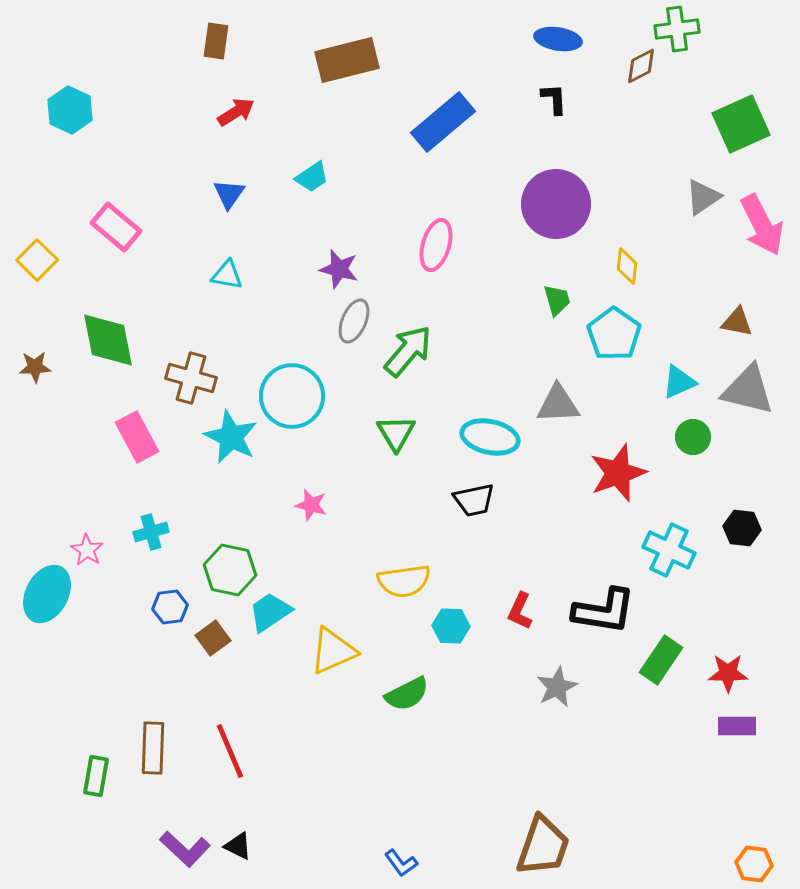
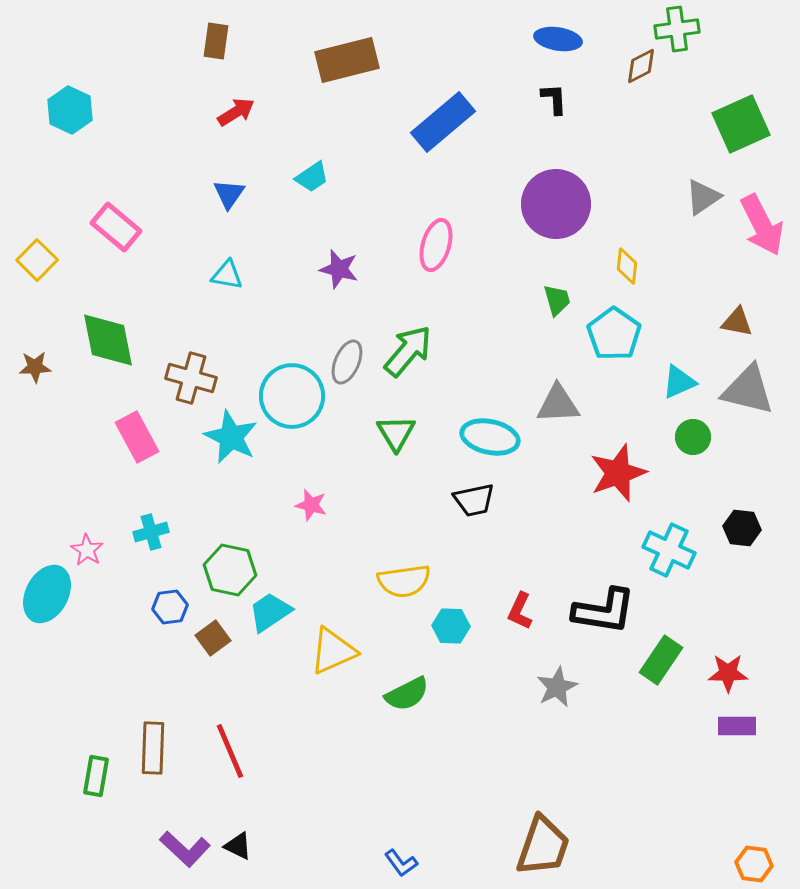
gray ellipse at (354, 321): moved 7 px left, 41 px down
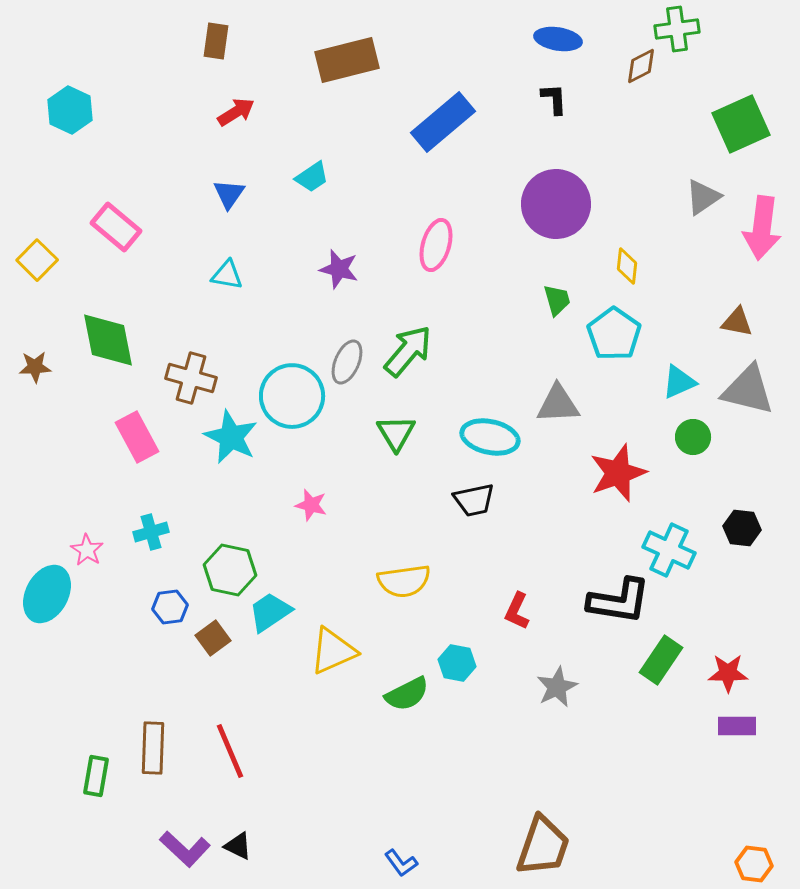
pink arrow at (762, 225): moved 3 px down; rotated 34 degrees clockwise
red L-shape at (520, 611): moved 3 px left
black L-shape at (604, 611): moved 15 px right, 10 px up
cyan hexagon at (451, 626): moved 6 px right, 37 px down; rotated 9 degrees clockwise
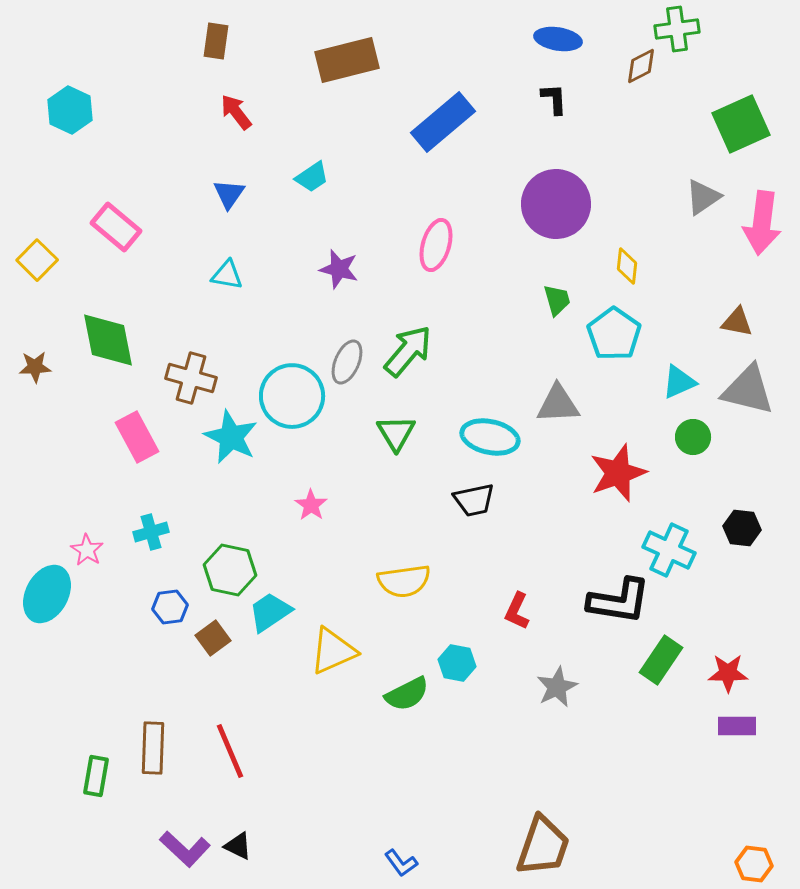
red arrow at (236, 112): rotated 96 degrees counterclockwise
pink arrow at (762, 228): moved 5 px up
pink star at (311, 505): rotated 20 degrees clockwise
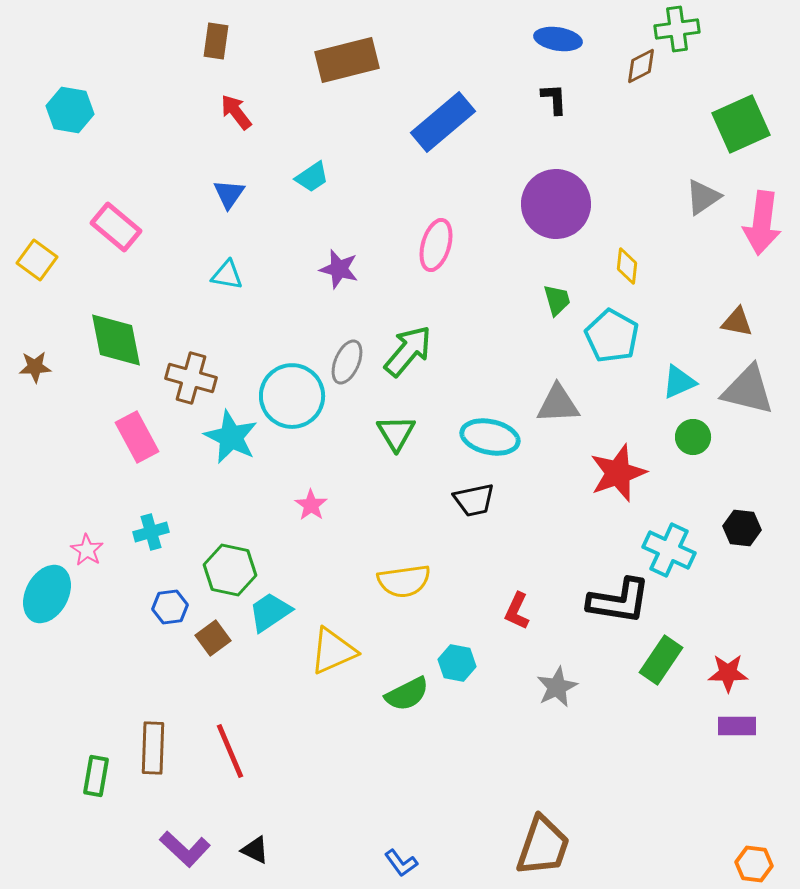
cyan hexagon at (70, 110): rotated 15 degrees counterclockwise
yellow square at (37, 260): rotated 9 degrees counterclockwise
cyan pentagon at (614, 334): moved 2 px left, 2 px down; rotated 6 degrees counterclockwise
green diamond at (108, 340): moved 8 px right
black triangle at (238, 846): moved 17 px right, 4 px down
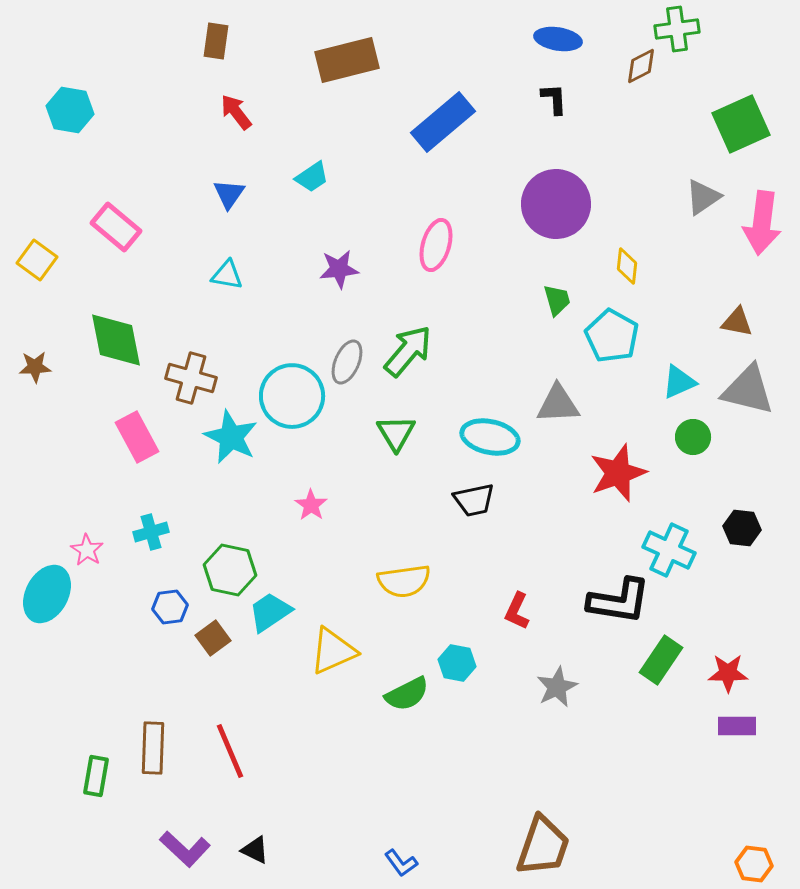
purple star at (339, 269): rotated 21 degrees counterclockwise
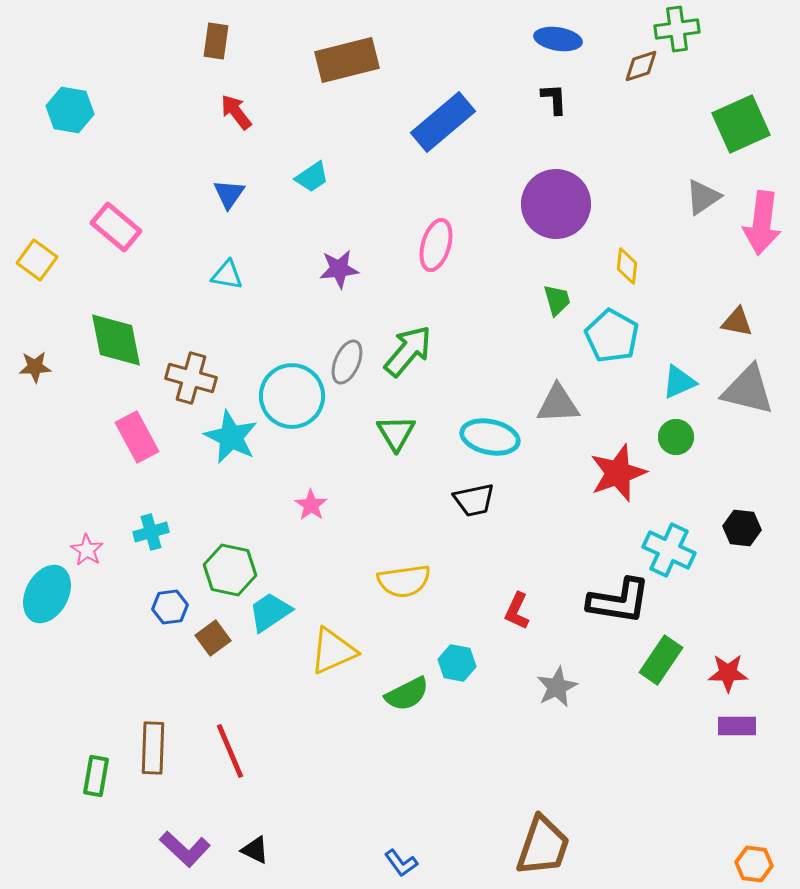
brown diamond at (641, 66): rotated 9 degrees clockwise
green circle at (693, 437): moved 17 px left
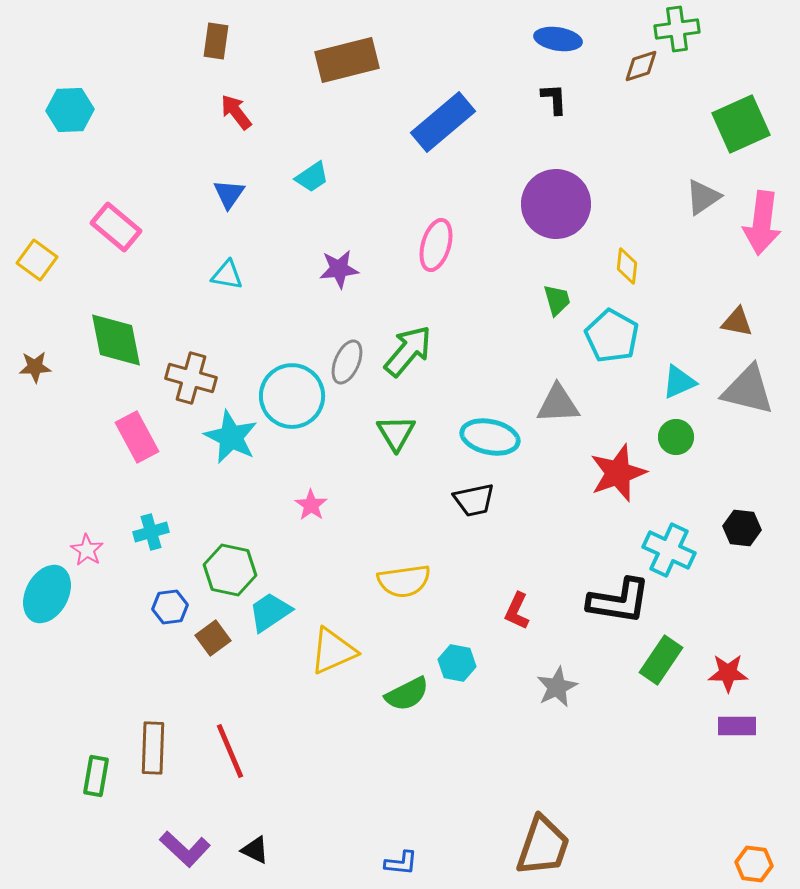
cyan hexagon at (70, 110): rotated 12 degrees counterclockwise
blue L-shape at (401, 863): rotated 48 degrees counterclockwise
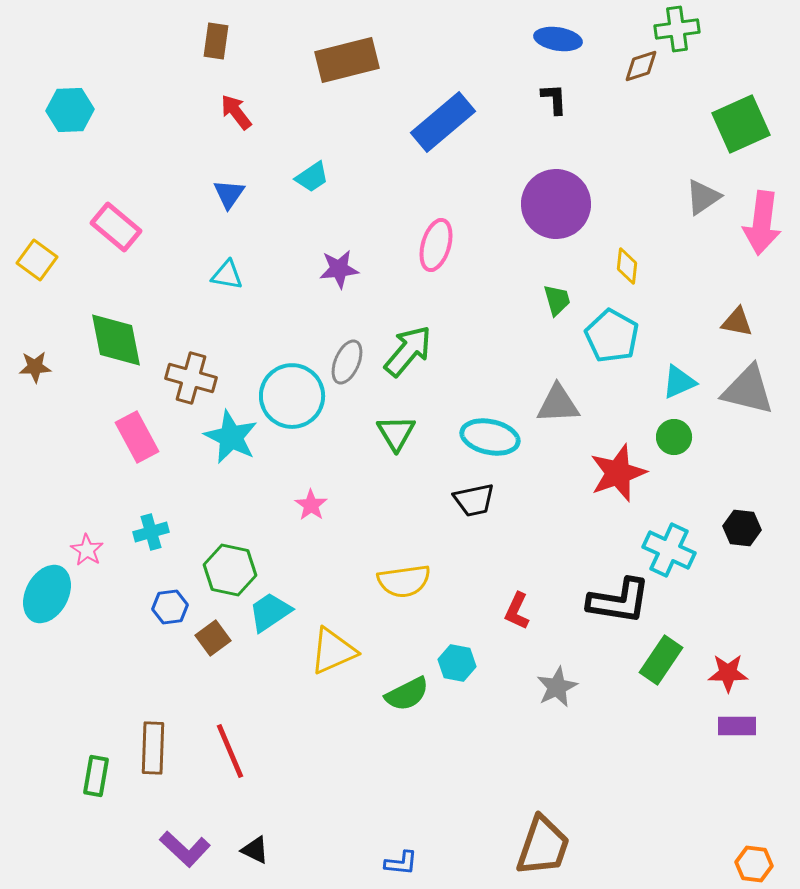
green circle at (676, 437): moved 2 px left
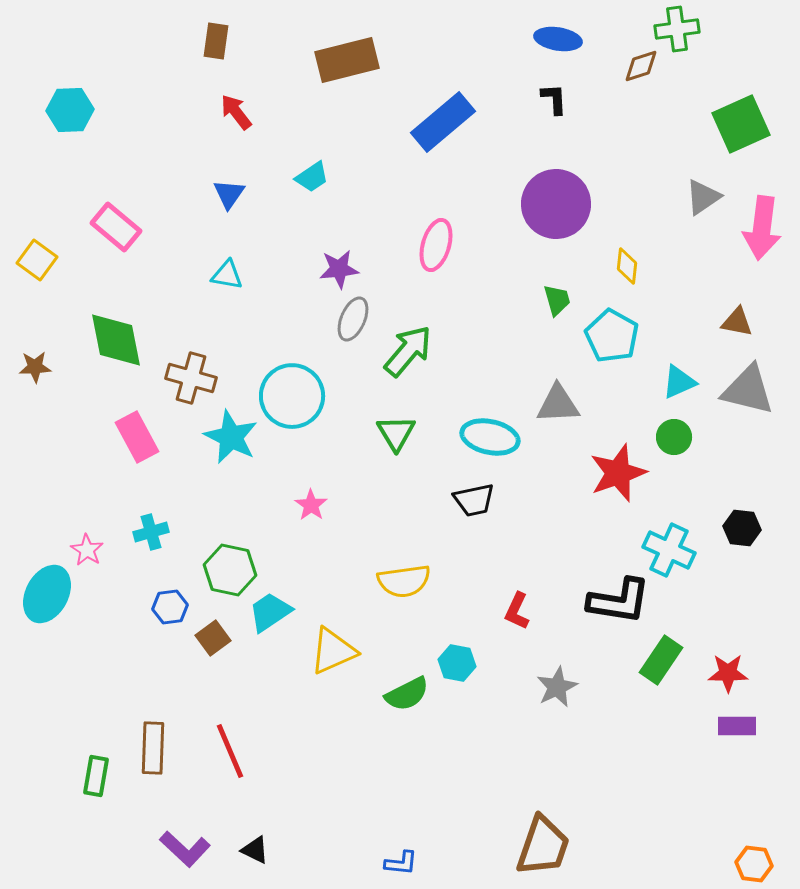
pink arrow at (762, 223): moved 5 px down
gray ellipse at (347, 362): moved 6 px right, 43 px up
